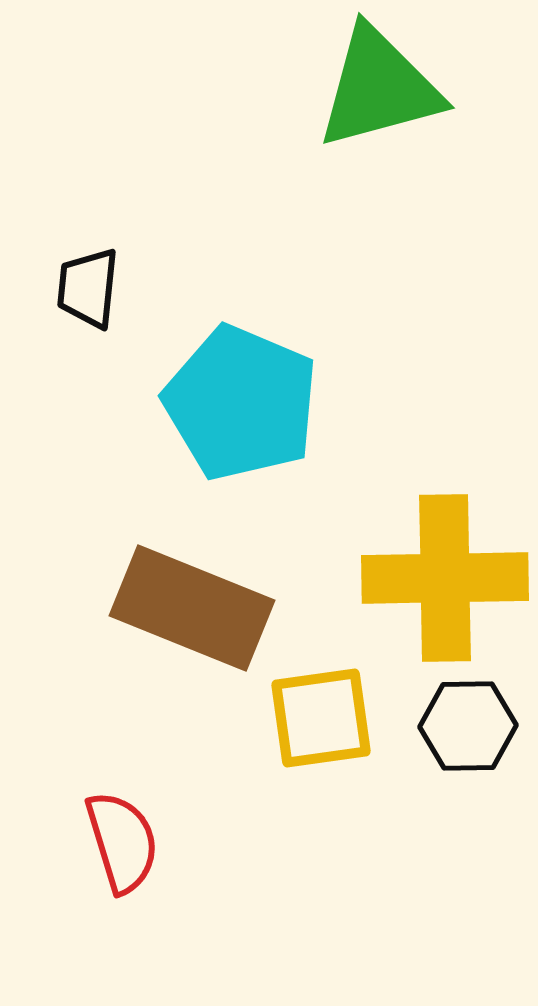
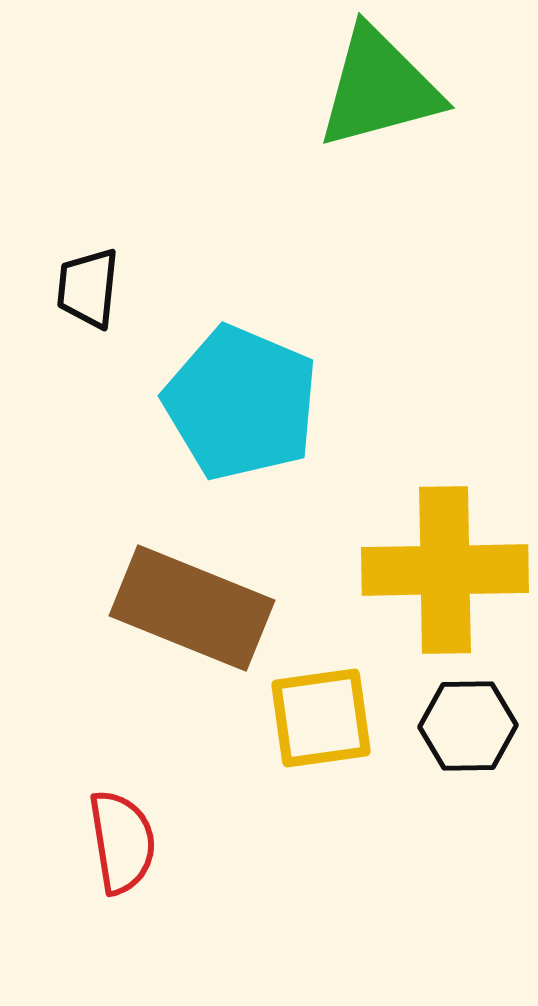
yellow cross: moved 8 px up
red semicircle: rotated 8 degrees clockwise
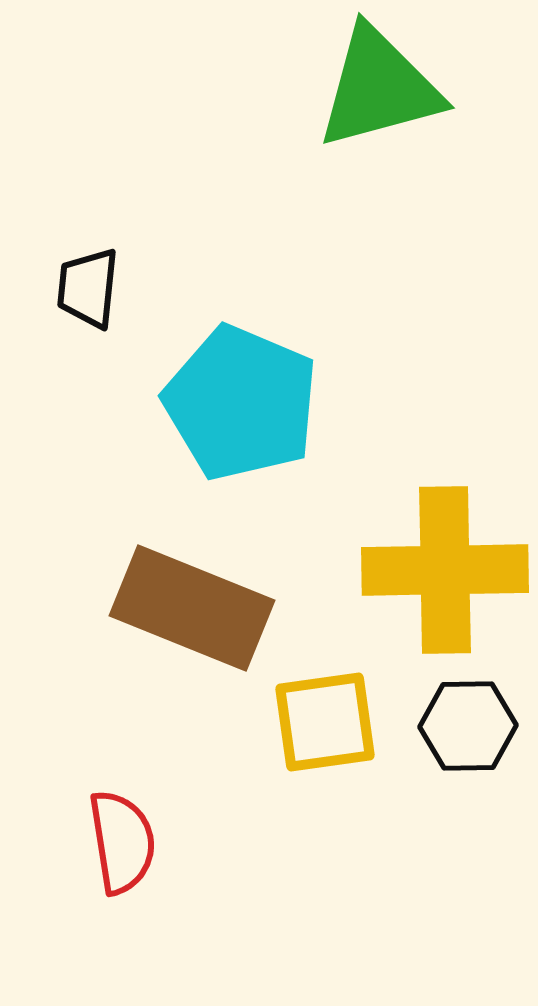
yellow square: moved 4 px right, 4 px down
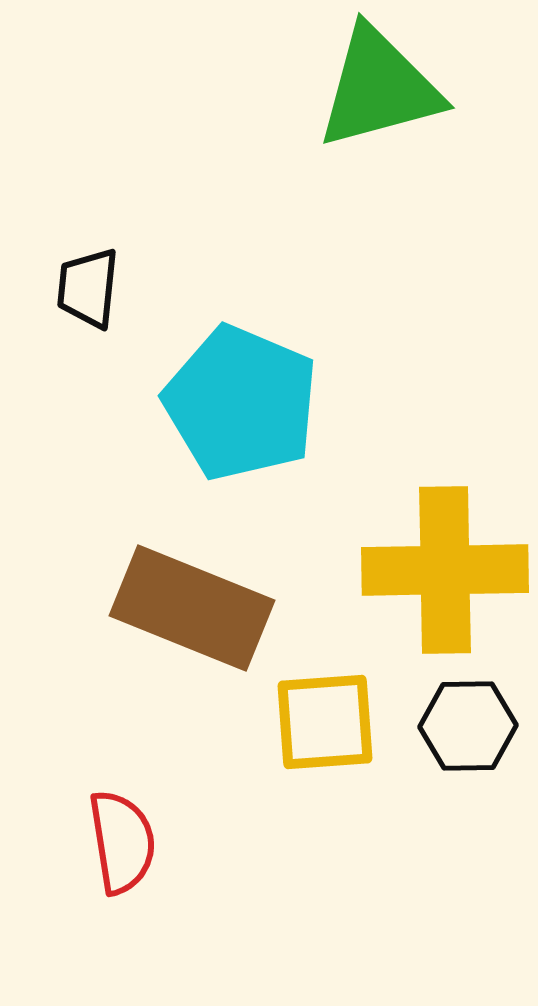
yellow square: rotated 4 degrees clockwise
